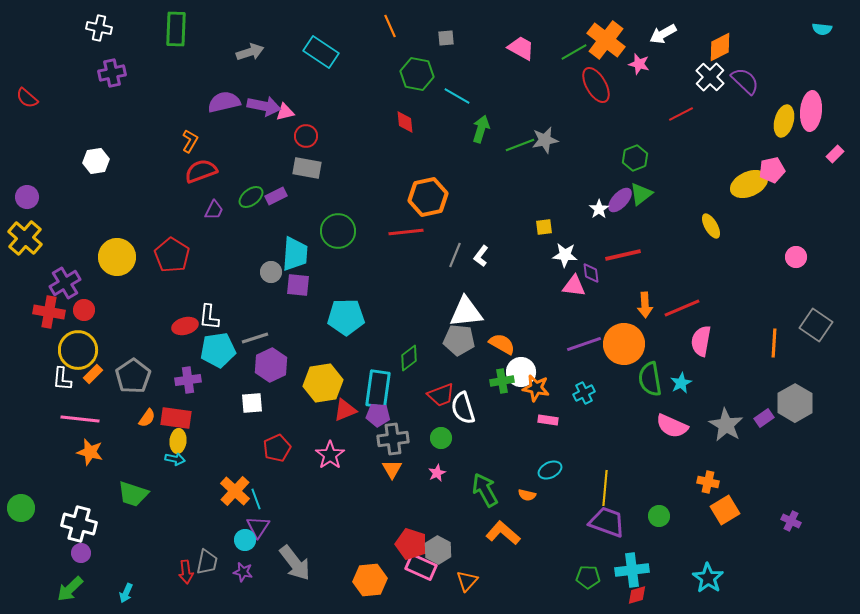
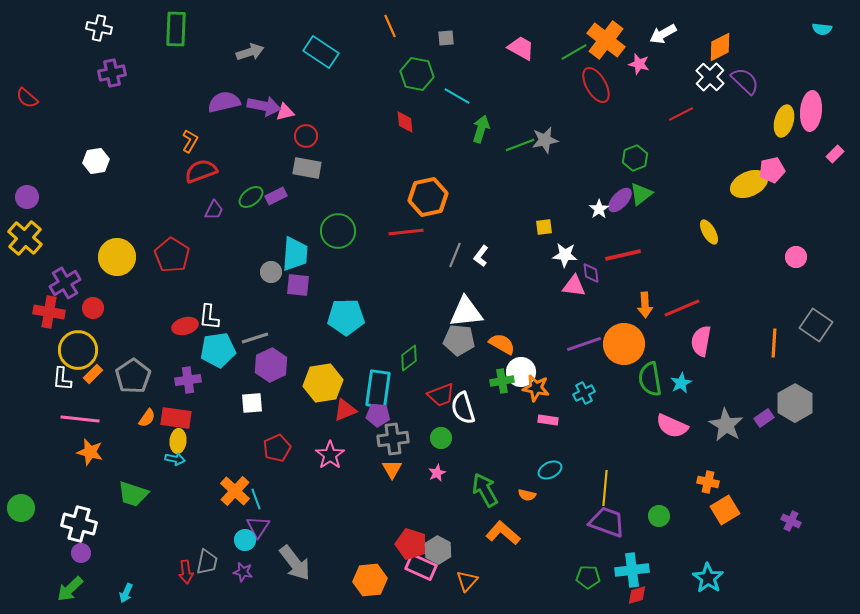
yellow ellipse at (711, 226): moved 2 px left, 6 px down
red circle at (84, 310): moved 9 px right, 2 px up
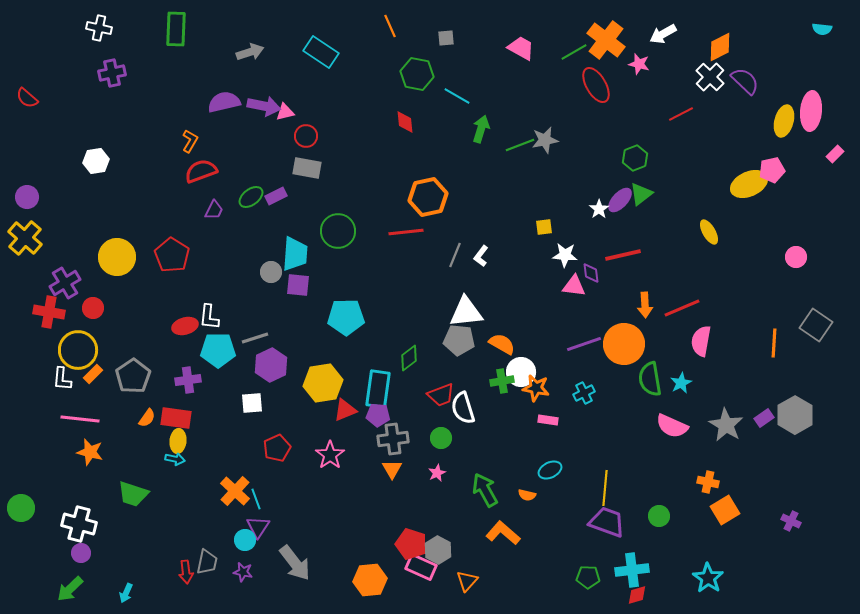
cyan pentagon at (218, 350): rotated 8 degrees clockwise
gray hexagon at (795, 403): moved 12 px down
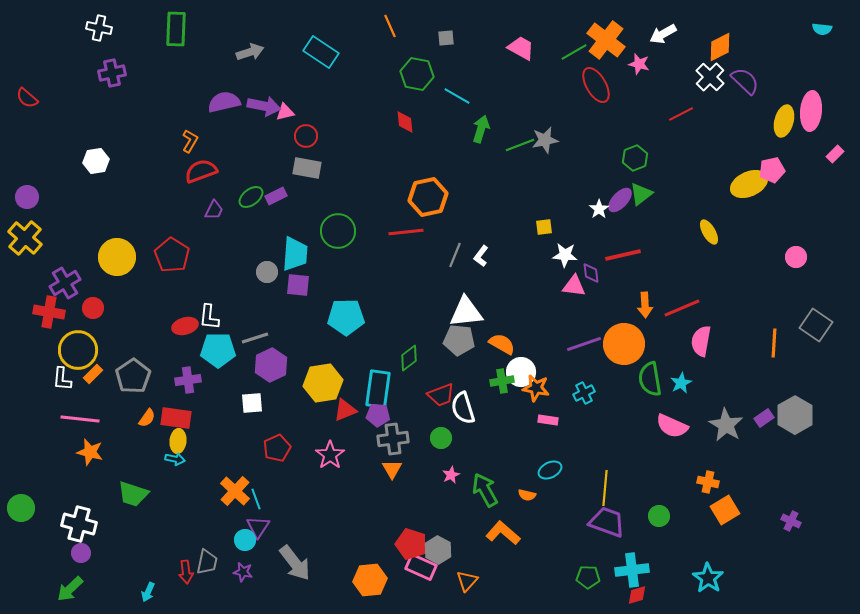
gray circle at (271, 272): moved 4 px left
pink star at (437, 473): moved 14 px right, 2 px down
cyan arrow at (126, 593): moved 22 px right, 1 px up
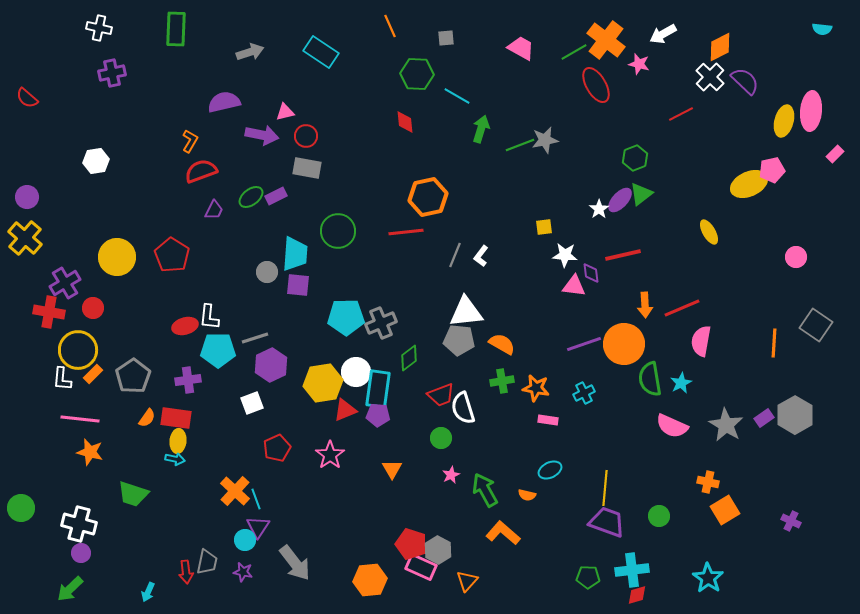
green hexagon at (417, 74): rotated 8 degrees counterclockwise
purple arrow at (264, 106): moved 2 px left, 29 px down
white circle at (521, 372): moved 165 px left
white square at (252, 403): rotated 15 degrees counterclockwise
gray cross at (393, 439): moved 12 px left, 116 px up; rotated 16 degrees counterclockwise
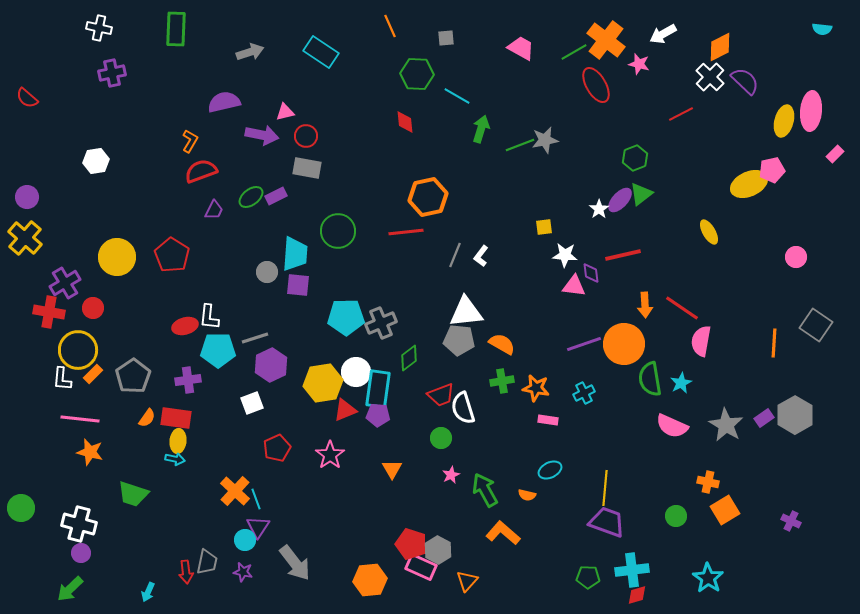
red line at (682, 308): rotated 57 degrees clockwise
green circle at (659, 516): moved 17 px right
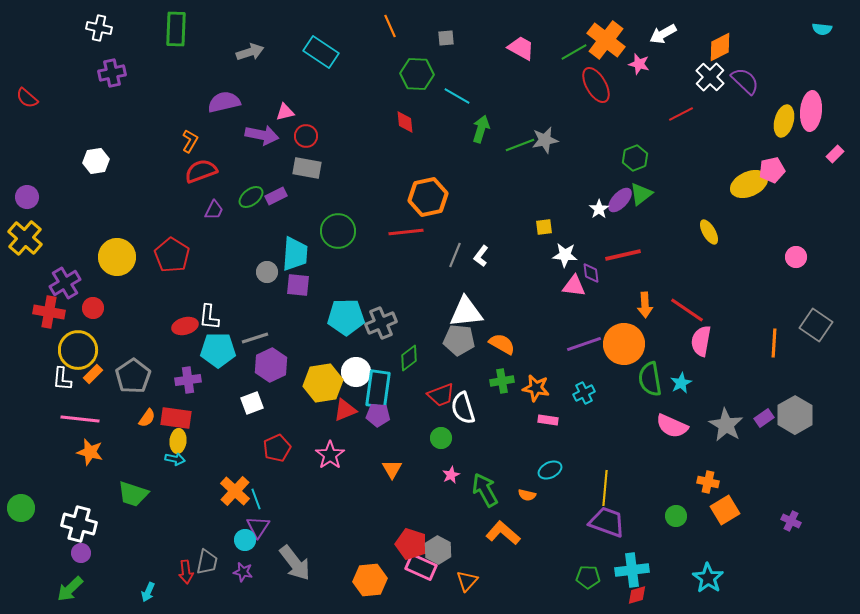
red line at (682, 308): moved 5 px right, 2 px down
